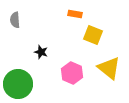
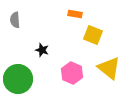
black star: moved 1 px right, 2 px up
green circle: moved 5 px up
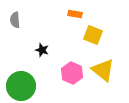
yellow triangle: moved 6 px left, 2 px down
green circle: moved 3 px right, 7 px down
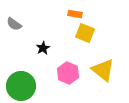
gray semicircle: moved 1 px left, 4 px down; rotated 49 degrees counterclockwise
yellow square: moved 8 px left, 2 px up
black star: moved 1 px right, 2 px up; rotated 24 degrees clockwise
pink hexagon: moved 4 px left
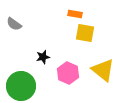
yellow square: rotated 12 degrees counterclockwise
black star: moved 9 px down; rotated 16 degrees clockwise
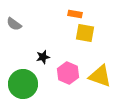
yellow triangle: moved 3 px left, 6 px down; rotated 20 degrees counterclockwise
green circle: moved 2 px right, 2 px up
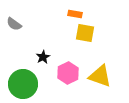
black star: rotated 16 degrees counterclockwise
pink hexagon: rotated 10 degrees clockwise
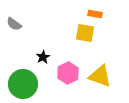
orange rectangle: moved 20 px right
